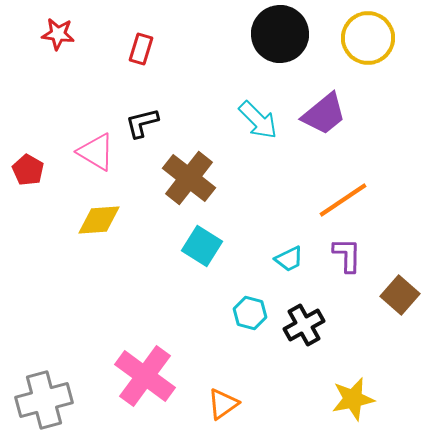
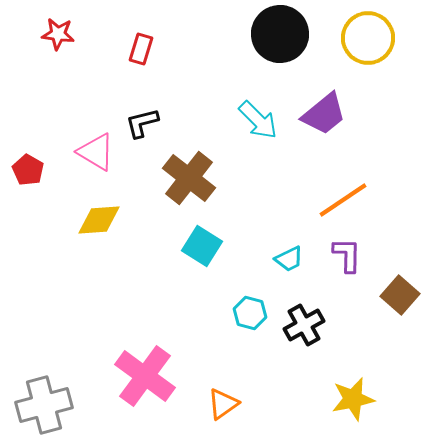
gray cross: moved 5 px down
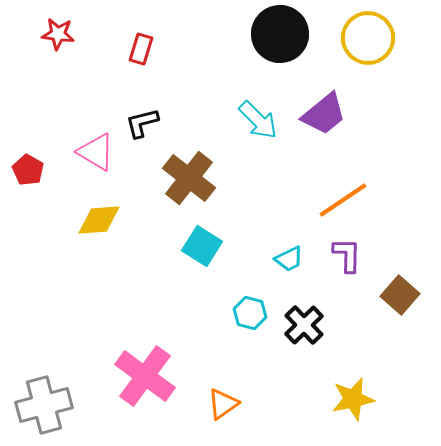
black cross: rotated 15 degrees counterclockwise
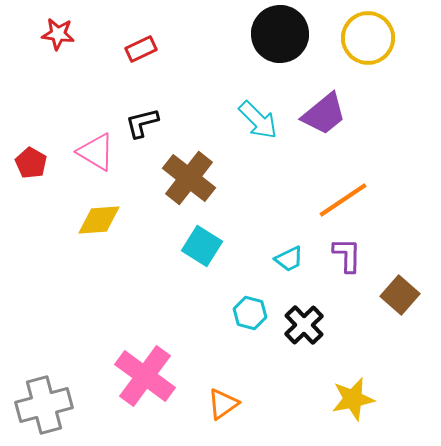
red rectangle: rotated 48 degrees clockwise
red pentagon: moved 3 px right, 7 px up
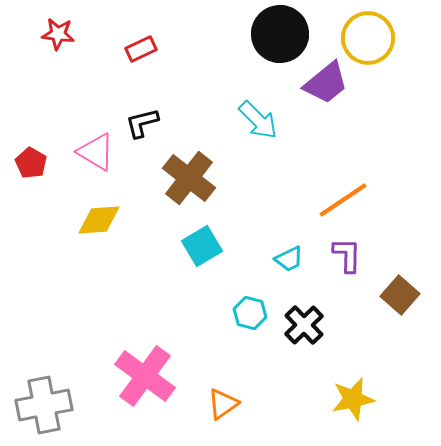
purple trapezoid: moved 2 px right, 31 px up
cyan square: rotated 27 degrees clockwise
gray cross: rotated 4 degrees clockwise
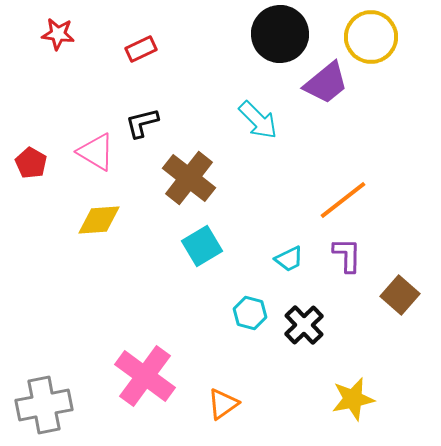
yellow circle: moved 3 px right, 1 px up
orange line: rotated 4 degrees counterclockwise
